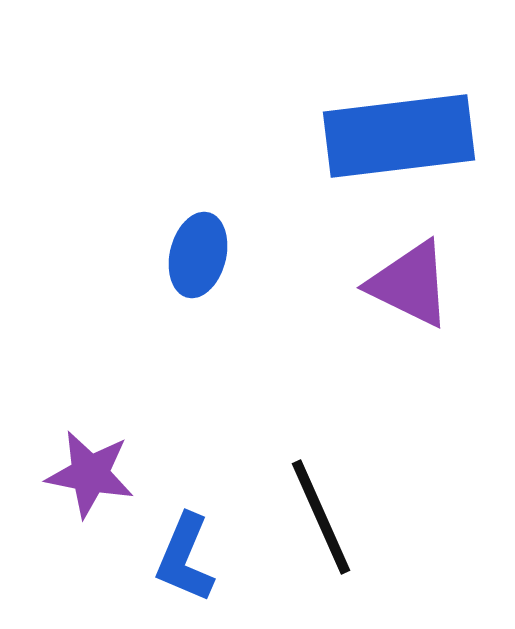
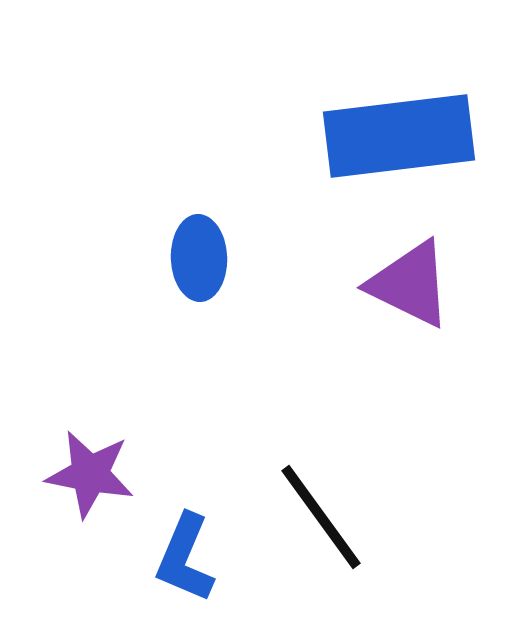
blue ellipse: moved 1 px right, 3 px down; rotated 16 degrees counterclockwise
black line: rotated 12 degrees counterclockwise
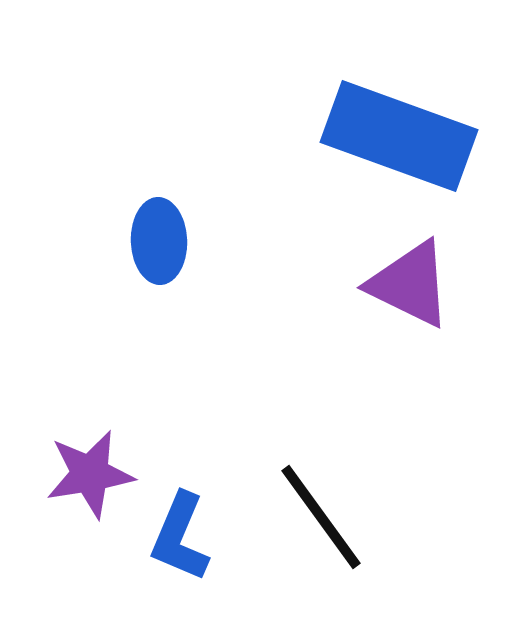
blue rectangle: rotated 27 degrees clockwise
blue ellipse: moved 40 px left, 17 px up
purple star: rotated 20 degrees counterclockwise
blue L-shape: moved 5 px left, 21 px up
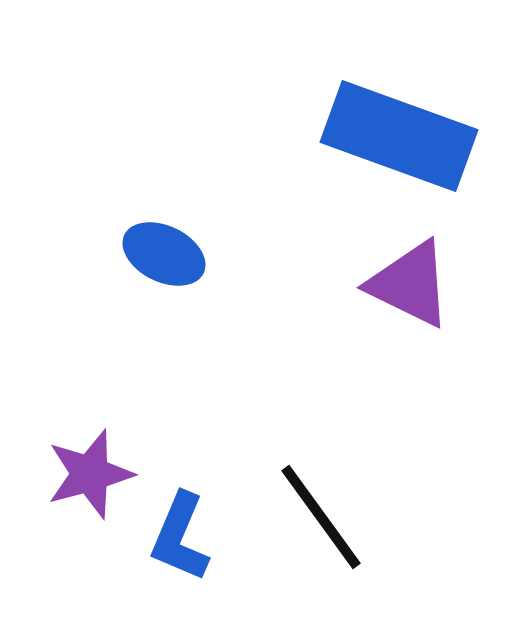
blue ellipse: moved 5 px right, 13 px down; rotated 62 degrees counterclockwise
purple star: rotated 6 degrees counterclockwise
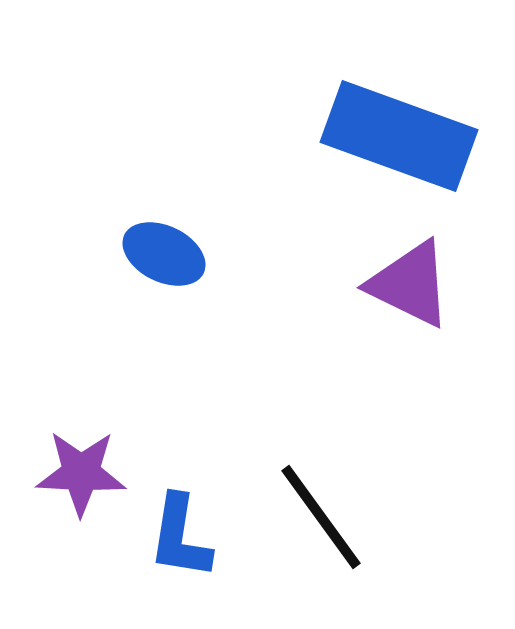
purple star: moved 9 px left, 1 px up; rotated 18 degrees clockwise
blue L-shape: rotated 14 degrees counterclockwise
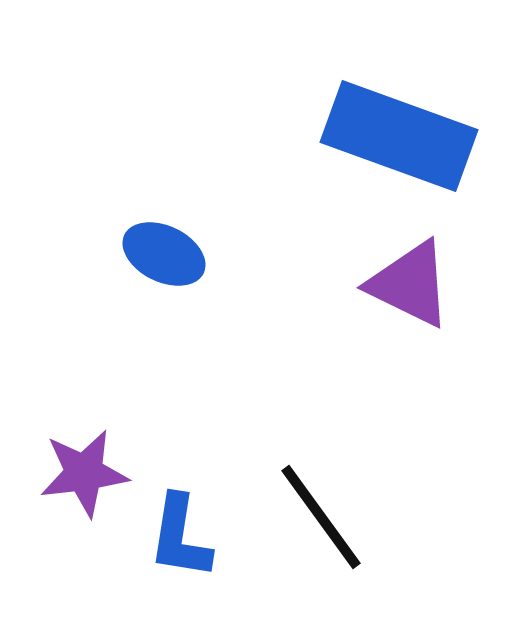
purple star: moved 3 px right; rotated 10 degrees counterclockwise
